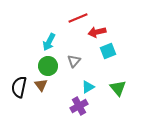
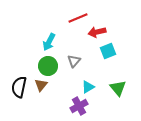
brown triangle: rotated 16 degrees clockwise
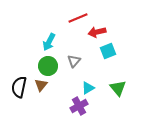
cyan triangle: moved 1 px down
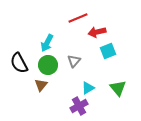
cyan arrow: moved 2 px left, 1 px down
green circle: moved 1 px up
black semicircle: moved 24 px up; rotated 40 degrees counterclockwise
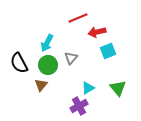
gray triangle: moved 3 px left, 3 px up
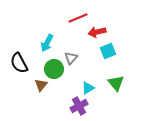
green circle: moved 6 px right, 4 px down
green triangle: moved 2 px left, 5 px up
